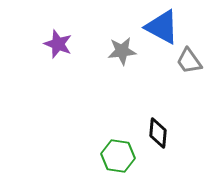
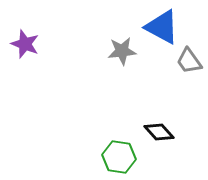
purple star: moved 33 px left
black diamond: moved 1 px right, 1 px up; rotated 48 degrees counterclockwise
green hexagon: moved 1 px right, 1 px down
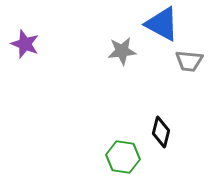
blue triangle: moved 3 px up
gray trapezoid: rotated 48 degrees counterclockwise
black diamond: moved 2 px right; rotated 56 degrees clockwise
green hexagon: moved 4 px right
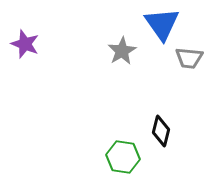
blue triangle: rotated 27 degrees clockwise
gray star: rotated 24 degrees counterclockwise
gray trapezoid: moved 3 px up
black diamond: moved 1 px up
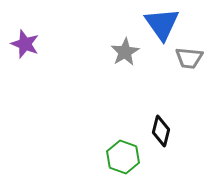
gray star: moved 3 px right, 1 px down
green hexagon: rotated 12 degrees clockwise
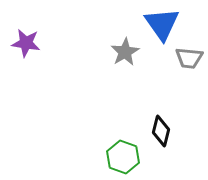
purple star: moved 1 px right, 1 px up; rotated 12 degrees counterclockwise
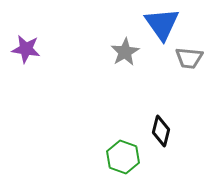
purple star: moved 6 px down
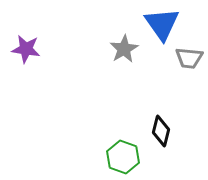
gray star: moved 1 px left, 3 px up
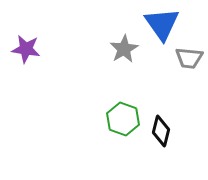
green hexagon: moved 38 px up
